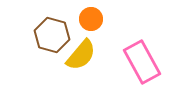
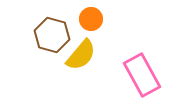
pink rectangle: moved 13 px down
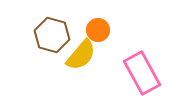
orange circle: moved 7 px right, 11 px down
pink rectangle: moved 2 px up
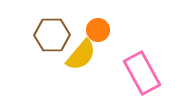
brown hexagon: rotated 16 degrees counterclockwise
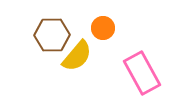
orange circle: moved 5 px right, 2 px up
yellow semicircle: moved 4 px left, 1 px down
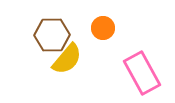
yellow semicircle: moved 10 px left, 3 px down
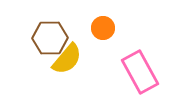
brown hexagon: moved 2 px left, 3 px down
pink rectangle: moved 2 px left, 1 px up
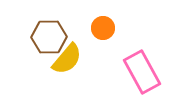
brown hexagon: moved 1 px left, 1 px up
pink rectangle: moved 2 px right
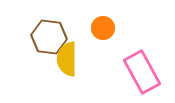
brown hexagon: rotated 8 degrees clockwise
yellow semicircle: rotated 140 degrees clockwise
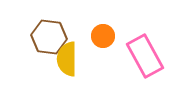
orange circle: moved 8 px down
pink rectangle: moved 3 px right, 16 px up
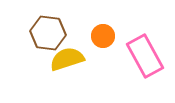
brown hexagon: moved 1 px left, 4 px up
yellow semicircle: rotated 72 degrees clockwise
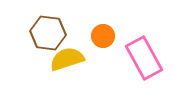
pink rectangle: moved 1 px left, 2 px down
